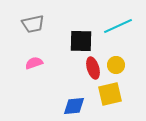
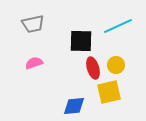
yellow square: moved 1 px left, 2 px up
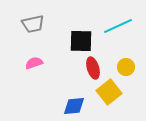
yellow circle: moved 10 px right, 2 px down
yellow square: rotated 25 degrees counterclockwise
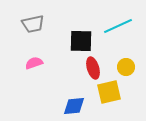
yellow square: rotated 25 degrees clockwise
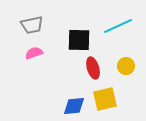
gray trapezoid: moved 1 px left, 1 px down
black square: moved 2 px left, 1 px up
pink semicircle: moved 10 px up
yellow circle: moved 1 px up
yellow square: moved 4 px left, 7 px down
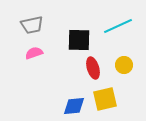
yellow circle: moved 2 px left, 1 px up
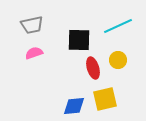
yellow circle: moved 6 px left, 5 px up
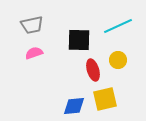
red ellipse: moved 2 px down
